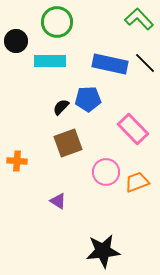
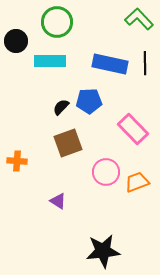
black line: rotated 45 degrees clockwise
blue pentagon: moved 1 px right, 2 px down
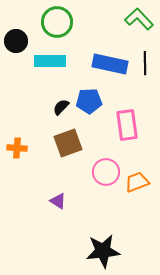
pink rectangle: moved 6 px left, 4 px up; rotated 36 degrees clockwise
orange cross: moved 13 px up
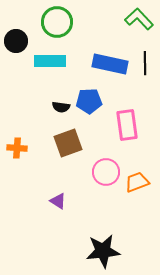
black semicircle: rotated 126 degrees counterclockwise
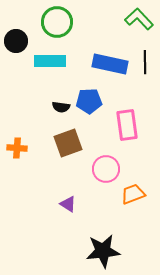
black line: moved 1 px up
pink circle: moved 3 px up
orange trapezoid: moved 4 px left, 12 px down
purple triangle: moved 10 px right, 3 px down
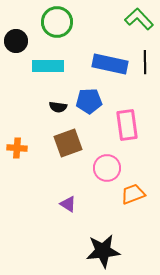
cyan rectangle: moved 2 px left, 5 px down
black semicircle: moved 3 px left
pink circle: moved 1 px right, 1 px up
